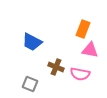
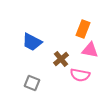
brown cross: moved 5 px right, 8 px up; rotated 28 degrees clockwise
pink semicircle: moved 1 px down
gray square: moved 2 px right, 1 px up
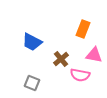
pink triangle: moved 4 px right, 5 px down
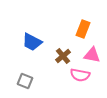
pink triangle: moved 2 px left
brown cross: moved 2 px right, 3 px up
gray square: moved 7 px left, 2 px up
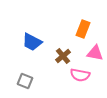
pink triangle: moved 3 px right, 2 px up
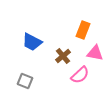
orange rectangle: moved 1 px down
pink semicircle: rotated 54 degrees counterclockwise
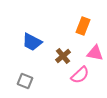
orange rectangle: moved 4 px up
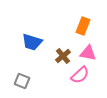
blue trapezoid: rotated 10 degrees counterclockwise
pink triangle: moved 7 px left
gray square: moved 3 px left
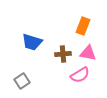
brown cross: moved 2 px up; rotated 35 degrees clockwise
pink semicircle: rotated 12 degrees clockwise
gray square: rotated 35 degrees clockwise
